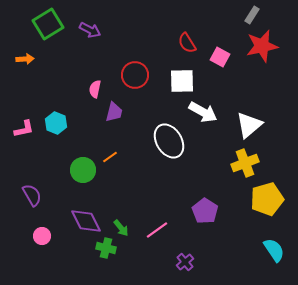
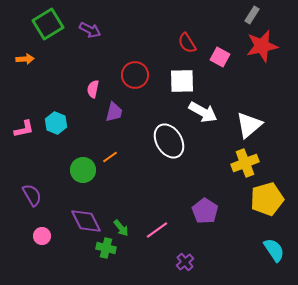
pink semicircle: moved 2 px left
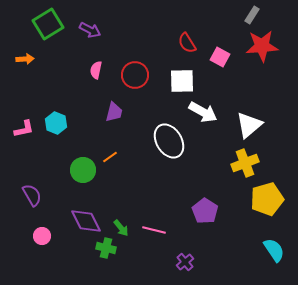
red star: rotated 8 degrees clockwise
pink semicircle: moved 3 px right, 19 px up
pink line: moved 3 px left; rotated 50 degrees clockwise
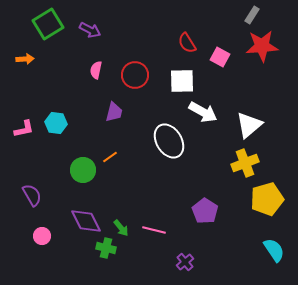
cyan hexagon: rotated 15 degrees counterclockwise
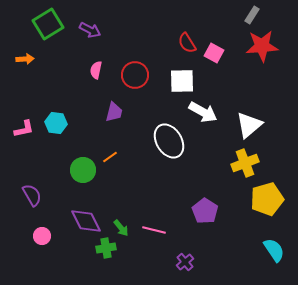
pink square: moved 6 px left, 4 px up
green cross: rotated 24 degrees counterclockwise
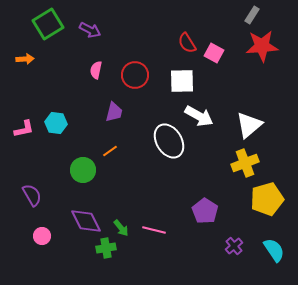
white arrow: moved 4 px left, 4 px down
orange line: moved 6 px up
purple cross: moved 49 px right, 16 px up
